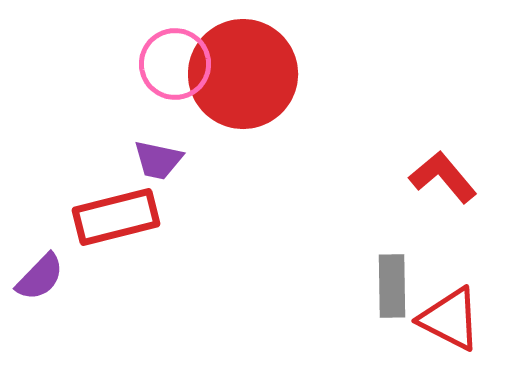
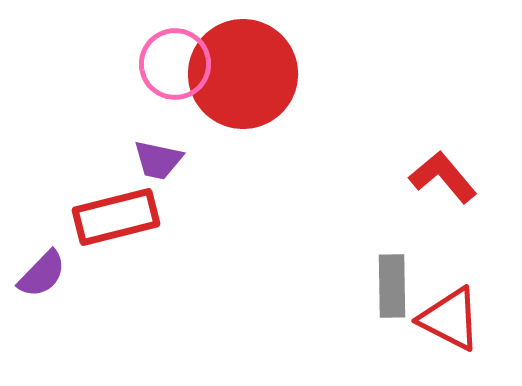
purple semicircle: moved 2 px right, 3 px up
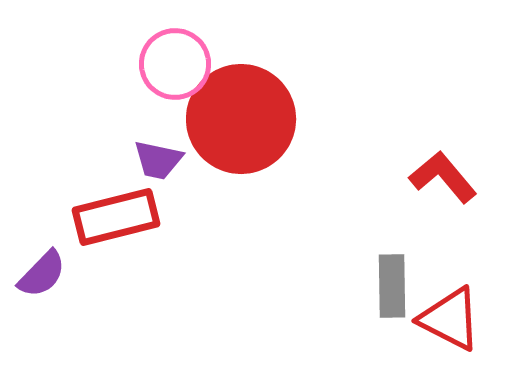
red circle: moved 2 px left, 45 px down
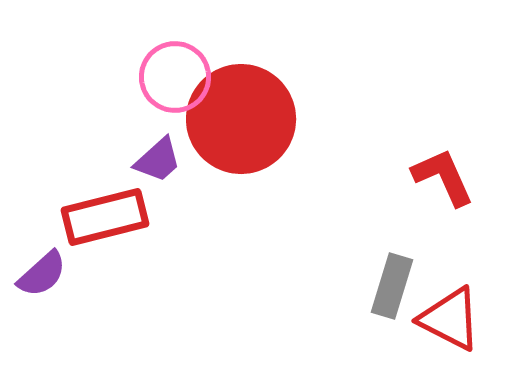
pink circle: moved 13 px down
purple trapezoid: rotated 54 degrees counterclockwise
red L-shape: rotated 16 degrees clockwise
red rectangle: moved 11 px left
purple semicircle: rotated 4 degrees clockwise
gray rectangle: rotated 18 degrees clockwise
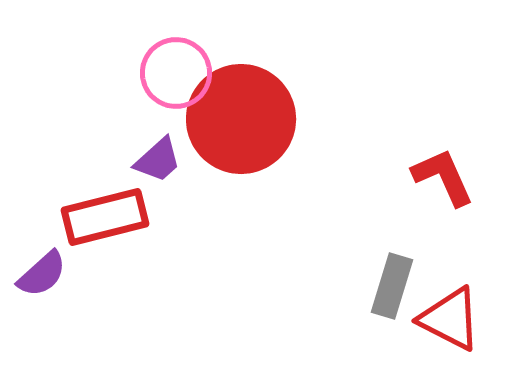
pink circle: moved 1 px right, 4 px up
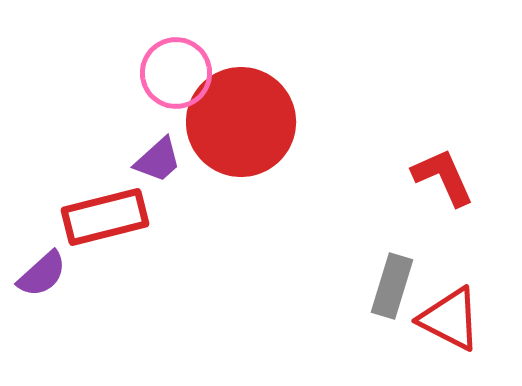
red circle: moved 3 px down
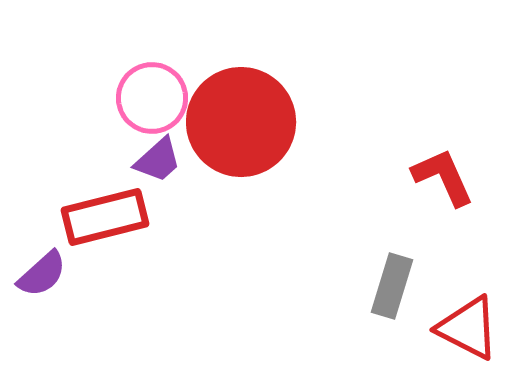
pink circle: moved 24 px left, 25 px down
red triangle: moved 18 px right, 9 px down
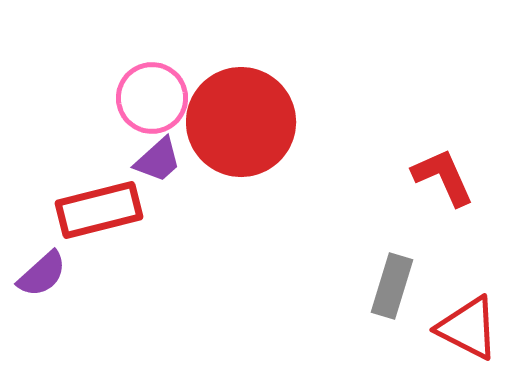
red rectangle: moved 6 px left, 7 px up
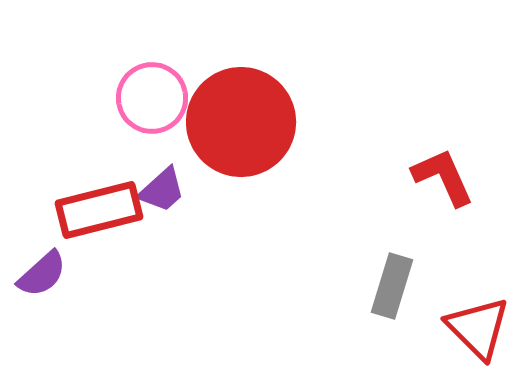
purple trapezoid: moved 4 px right, 30 px down
red triangle: moved 10 px right; rotated 18 degrees clockwise
